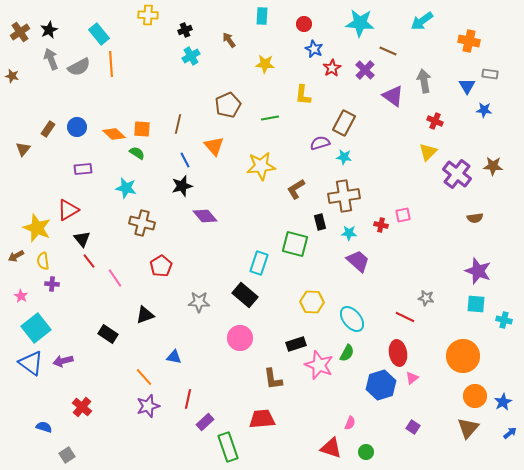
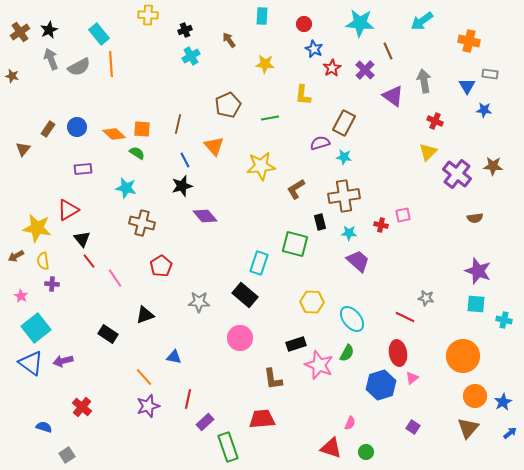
brown line at (388, 51): rotated 42 degrees clockwise
yellow star at (37, 228): rotated 12 degrees counterclockwise
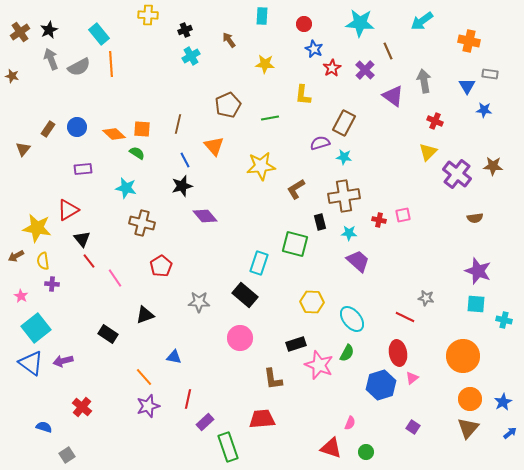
red cross at (381, 225): moved 2 px left, 5 px up
orange circle at (475, 396): moved 5 px left, 3 px down
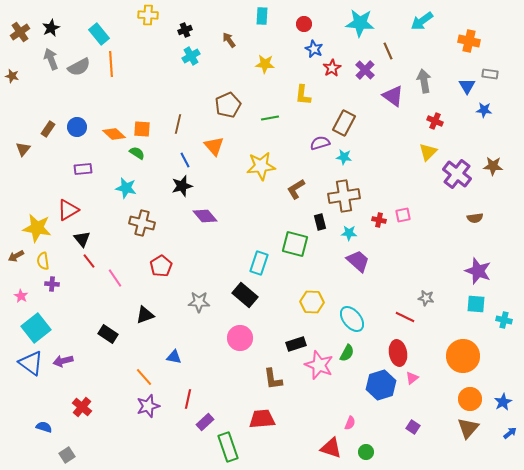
black star at (49, 30): moved 2 px right, 2 px up
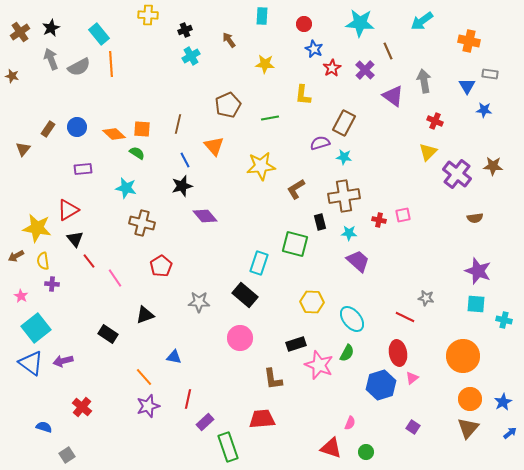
black triangle at (82, 239): moved 7 px left
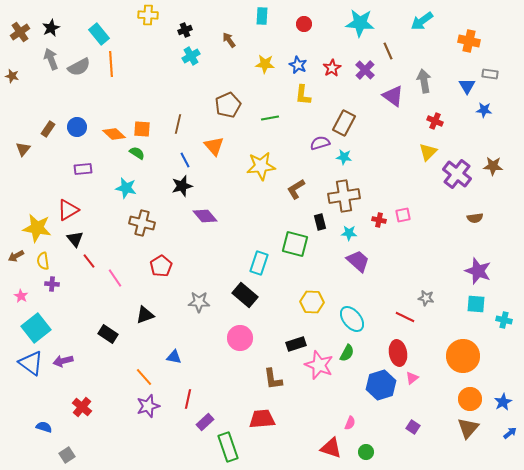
blue star at (314, 49): moved 16 px left, 16 px down
